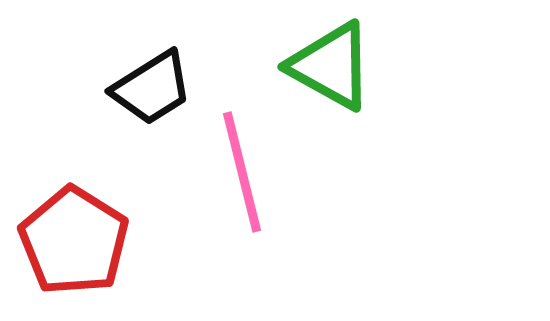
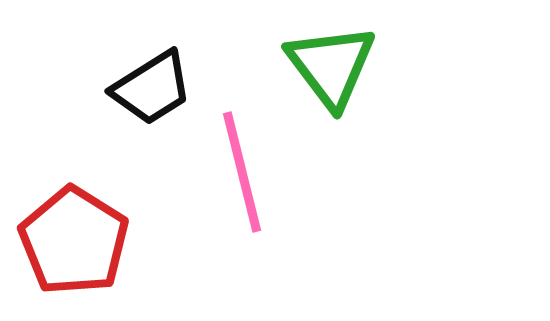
green triangle: rotated 24 degrees clockwise
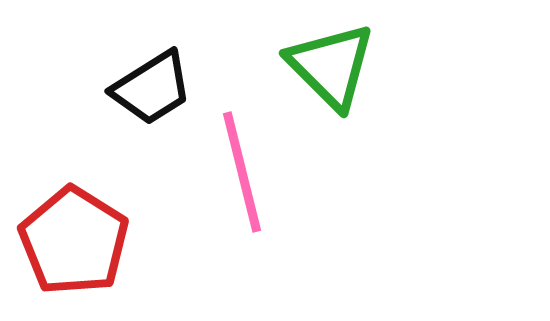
green triangle: rotated 8 degrees counterclockwise
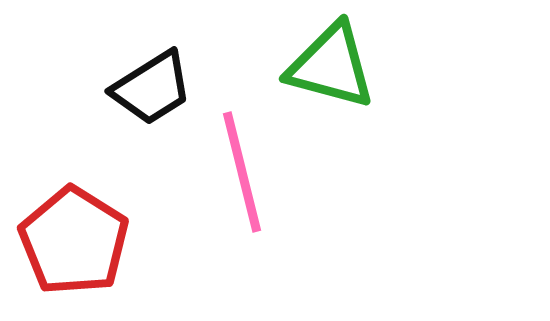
green triangle: rotated 30 degrees counterclockwise
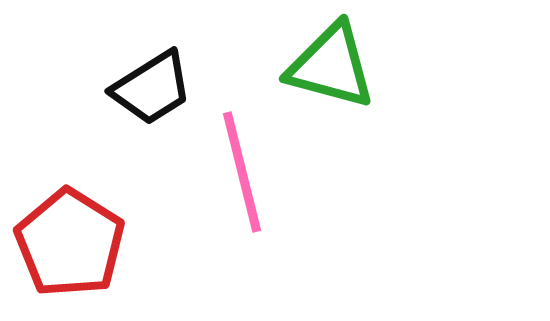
red pentagon: moved 4 px left, 2 px down
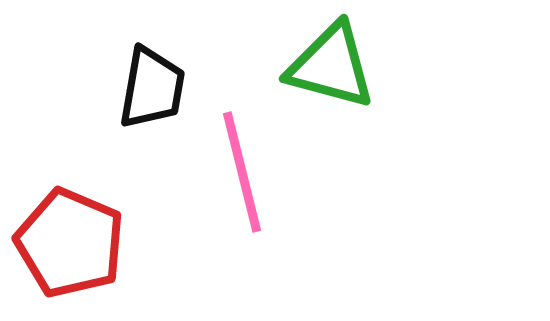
black trapezoid: rotated 48 degrees counterclockwise
red pentagon: rotated 9 degrees counterclockwise
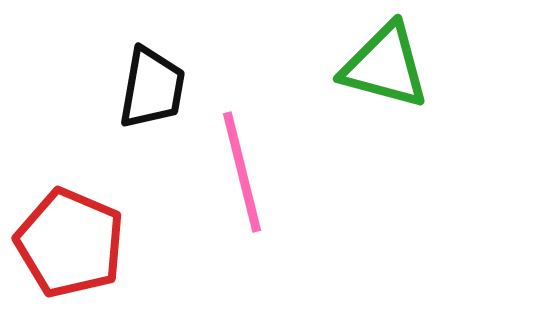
green triangle: moved 54 px right
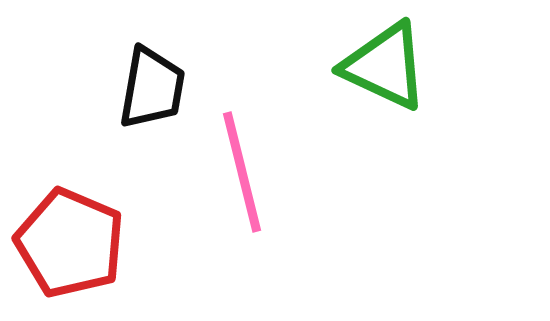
green triangle: rotated 10 degrees clockwise
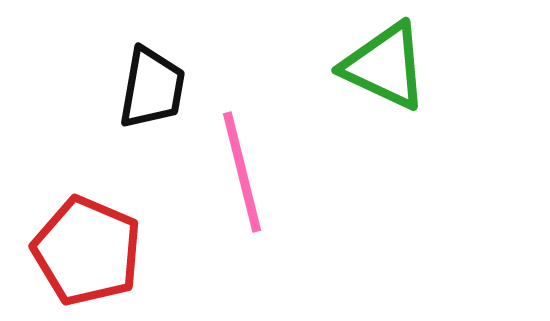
red pentagon: moved 17 px right, 8 px down
